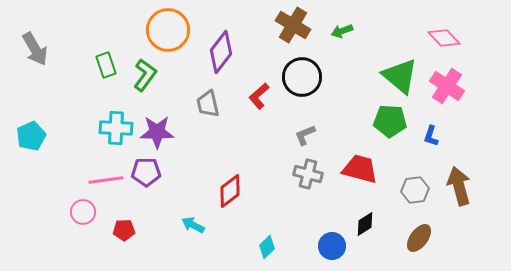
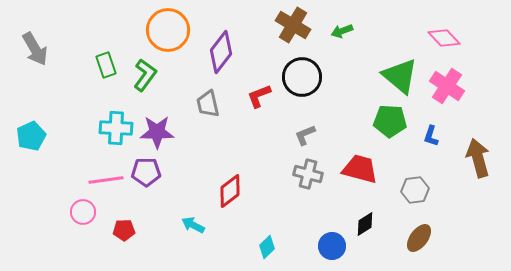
red L-shape: rotated 20 degrees clockwise
brown arrow: moved 19 px right, 28 px up
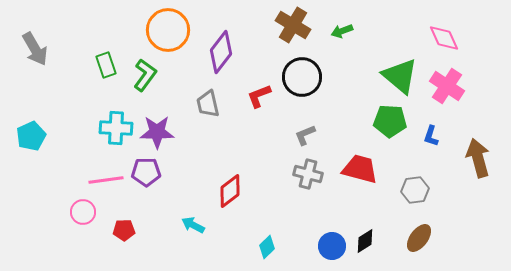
pink diamond: rotated 20 degrees clockwise
black diamond: moved 17 px down
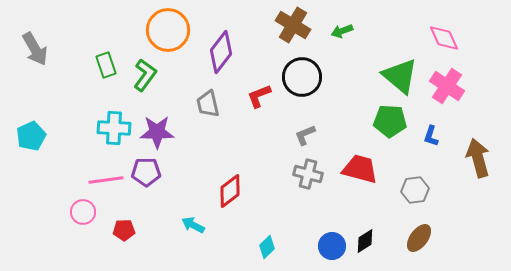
cyan cross: moved 2 px left
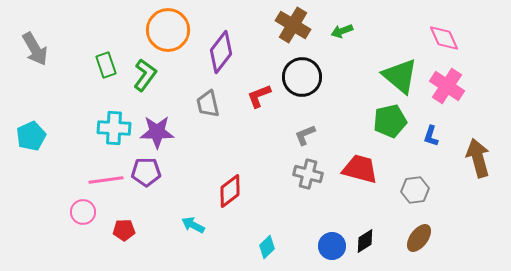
green pentagon: rotated 16 degrees counterclockwise
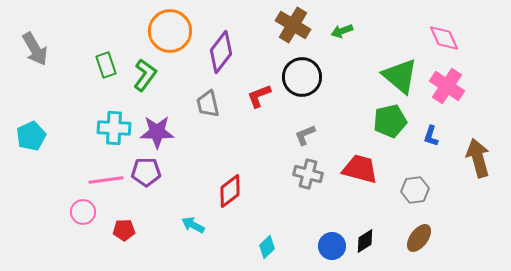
orange circle: moved 2 px right, 1 px down
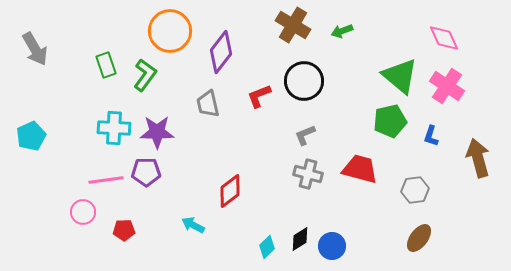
black circle: moved 2 px right, 4 px down
black diamond: moved 65 px left, 2 px up
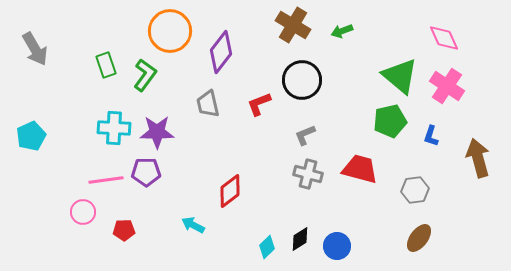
black circle: moved 2 px left, 1 px up
red L-shape: moved 8 px down
blue circle: moved 5 px right
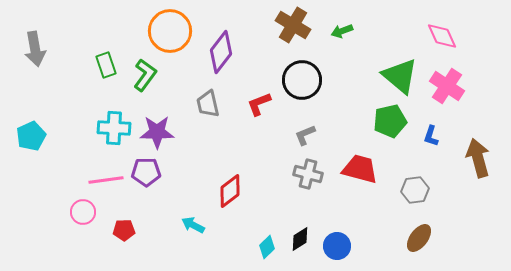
pink diamond: moved 2 px left, 2 px up
gray arrow: rotated 20 degrees clockwise
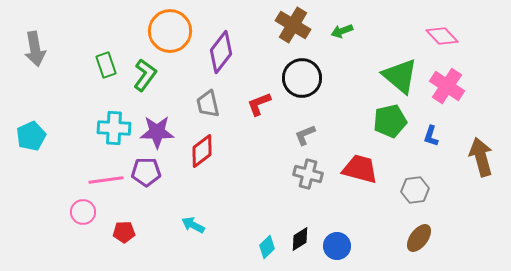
pink diamond: rotated 20 degrees counterclockwise
black circle: moved 2 px up
brown arrow: moved 3 px right, 1 px up
red diamond: moved 28 px left, 40 px up
red pentagon: moved 2 px down
